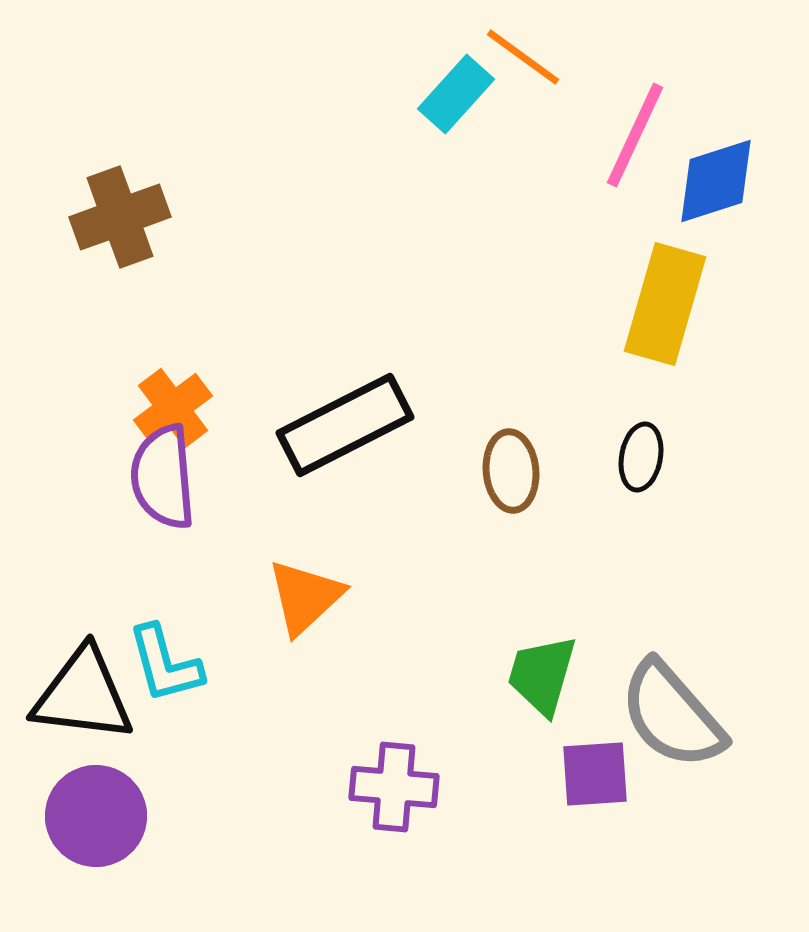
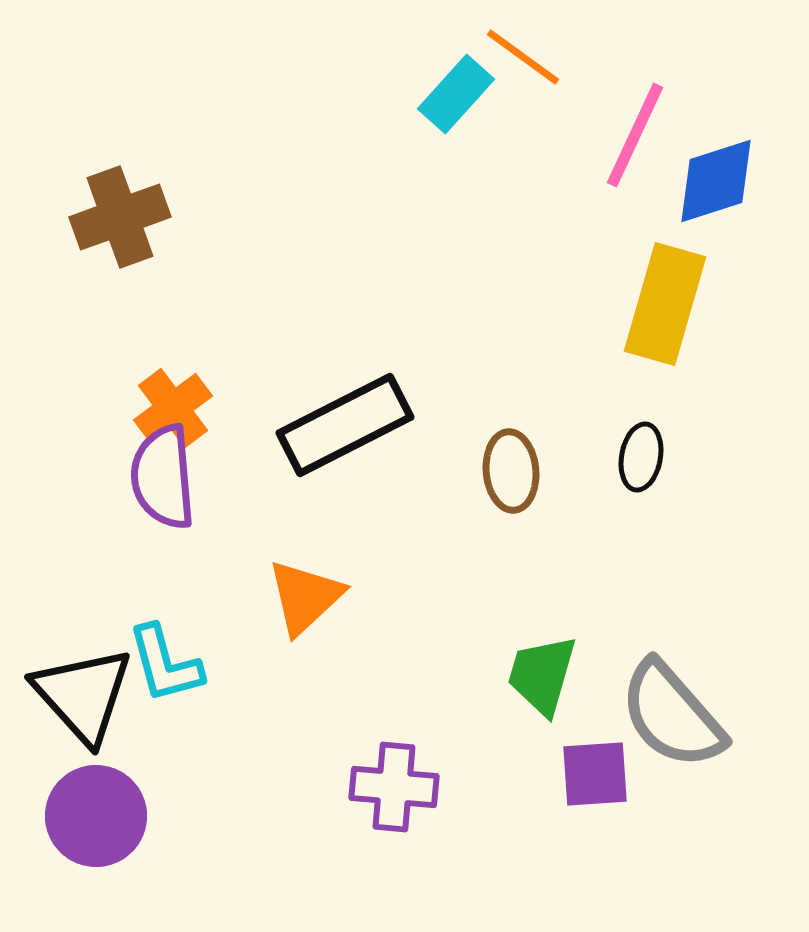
black triangle: rotated 41 degrees clockwise
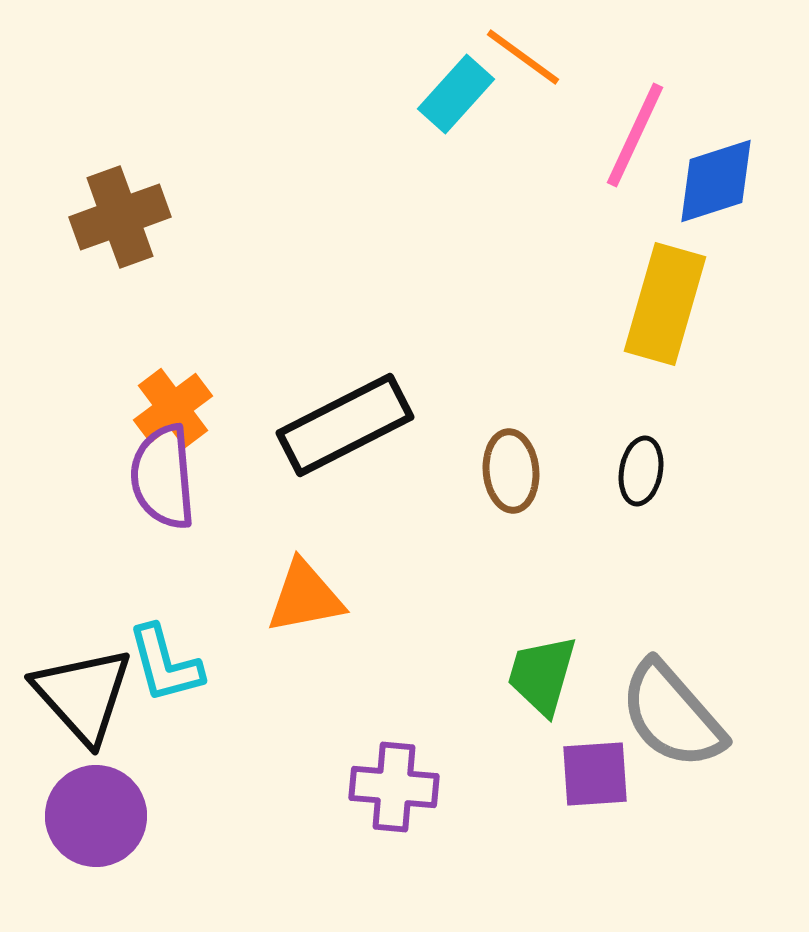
black ellipse: moved 14 px down
orange triangle: rotated 32 degrees clockwise
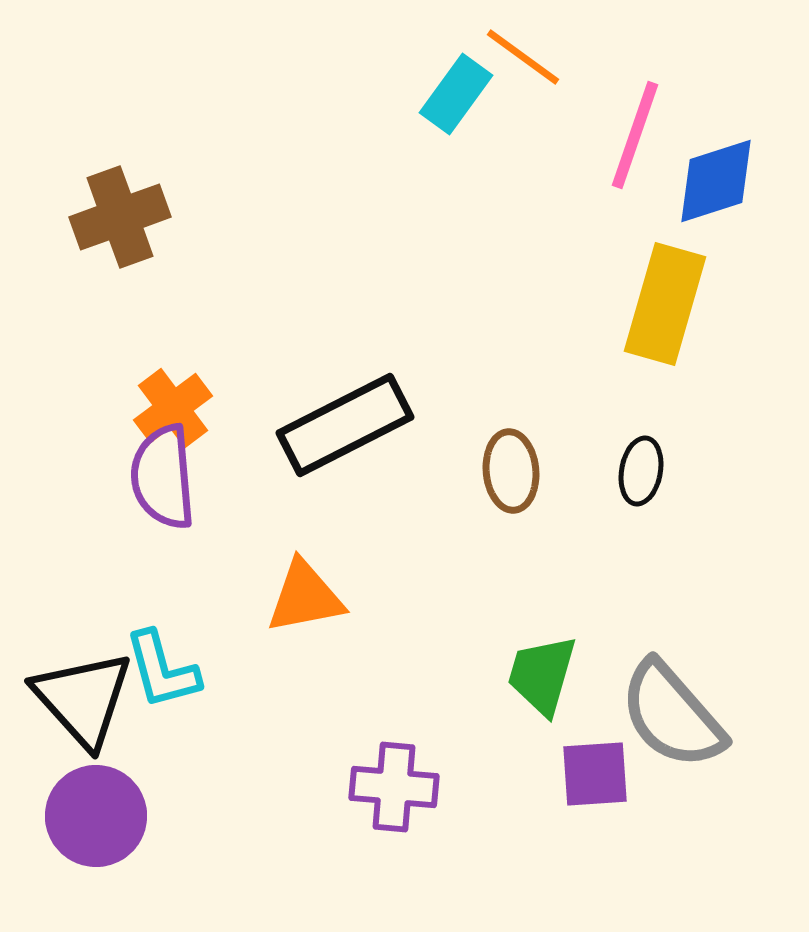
cyan rectangle: rotated 6 degrees counterclockwise
pink line: rotated 6 degrees counterclockwise
cyan L-shape: moved 3 px left, 6 px down
black triangle: moved 4 px down
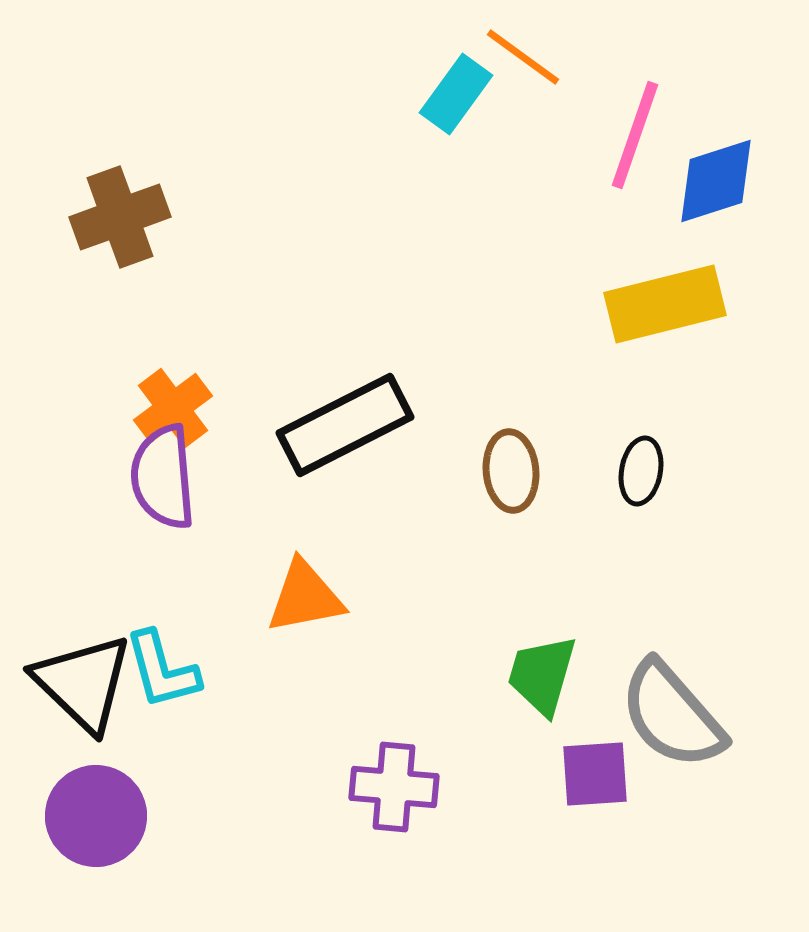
yellow rectangle: rotated 60 degrees clockwise
black triangle: moved 16 px up; rotated 4 degrees counterclockwise
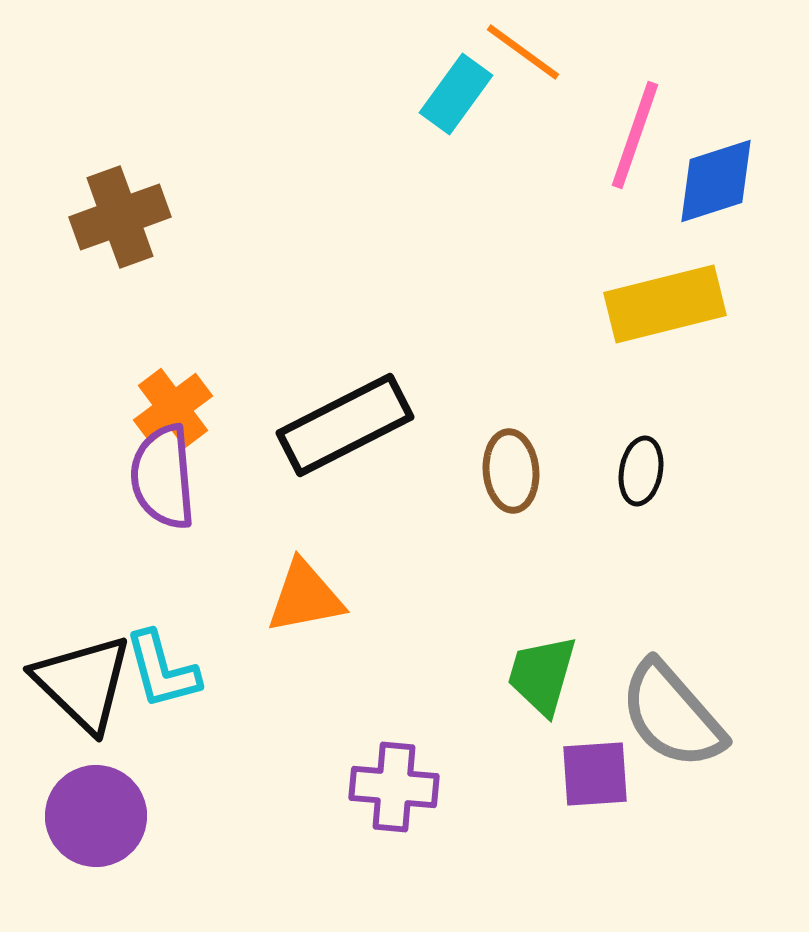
orange line: moved 5 px up
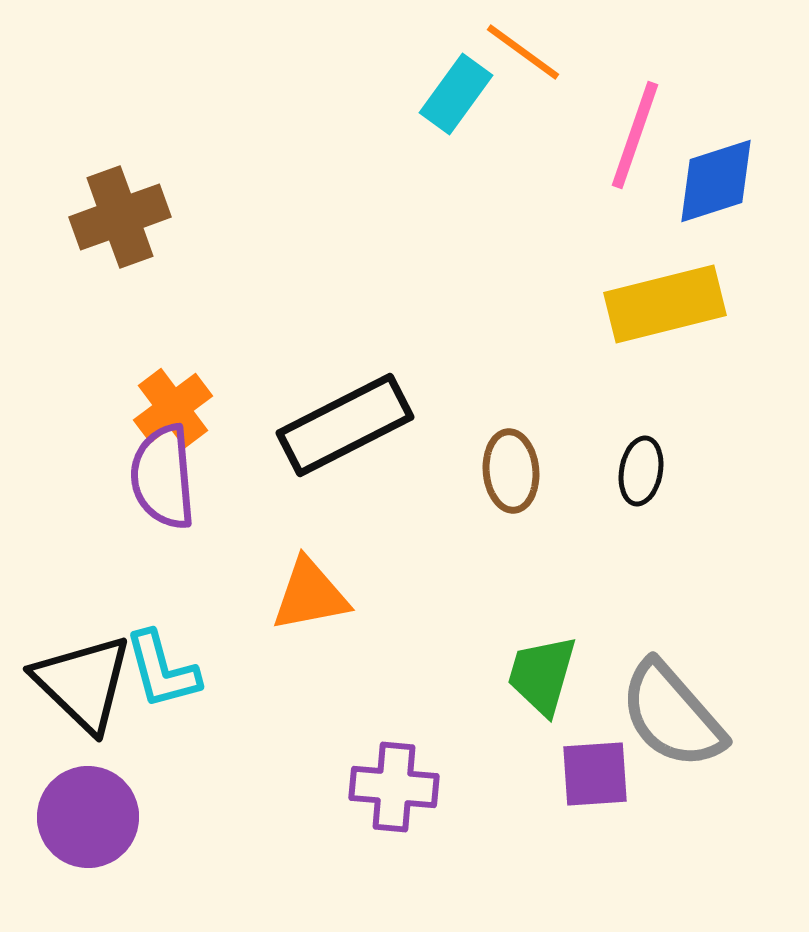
orange triangle: moved 5 px right, 2 px up
purple circle: moved 8 px left, 1 px down
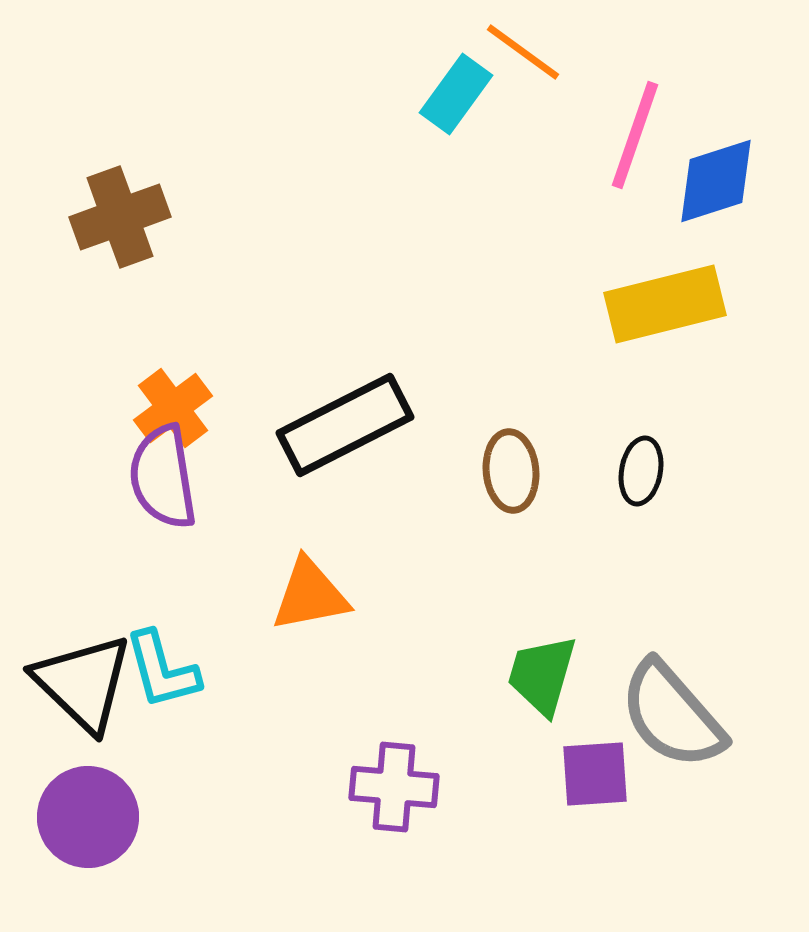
purple semicircle: rotated 4 degrees counterclockwise
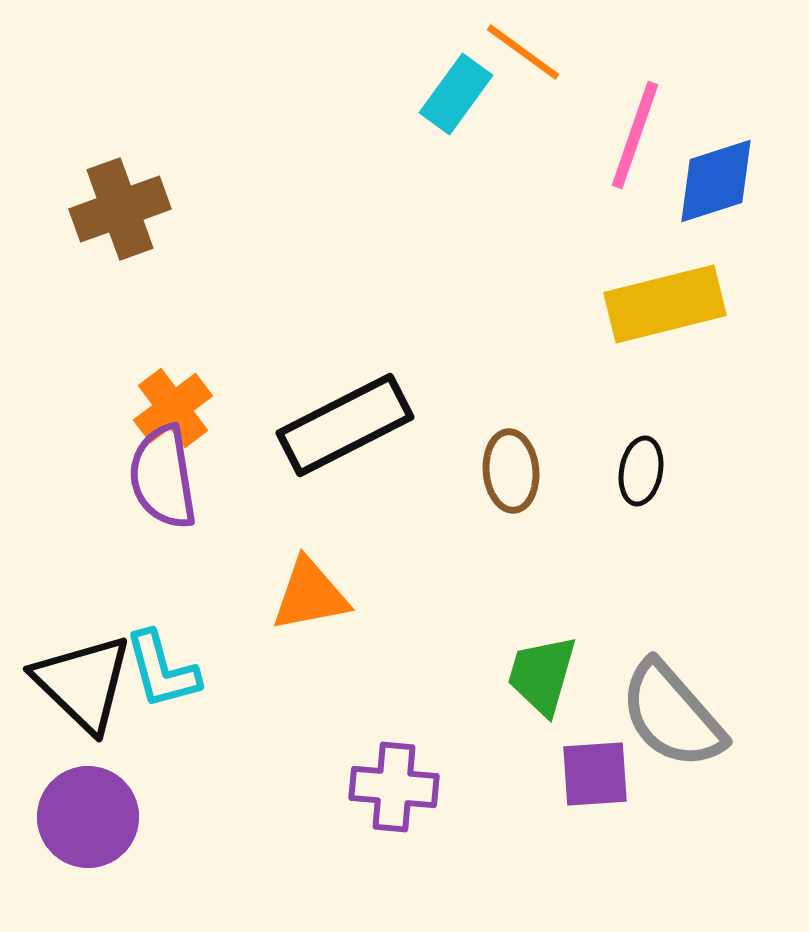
brown cross: moved 8 px up
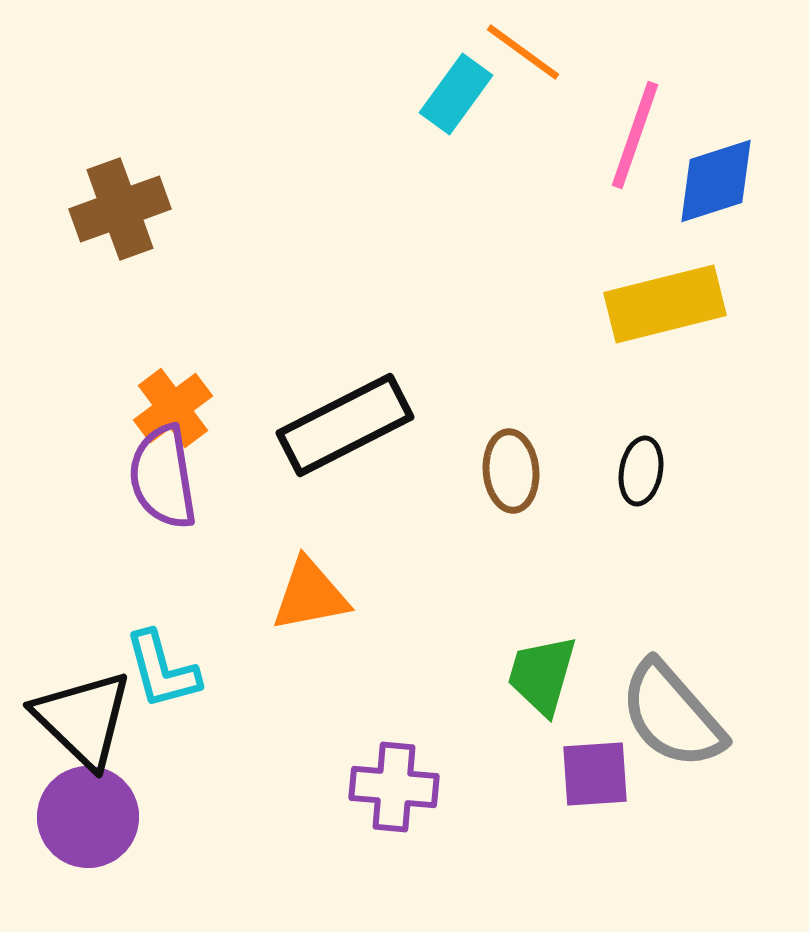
black triangle: moved 36 px down
